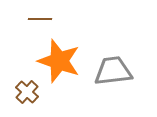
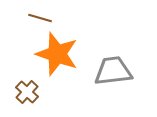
brown line: moved 1 px up; rotated 15 degrees clockwise
orange star: moved 2 px left, 7 px up
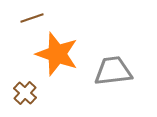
brown line: moved 8 px left; rotated 35 degrees counterclockwise
brown cross: moved 2 px left, 1 px down
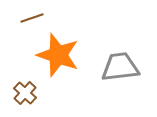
orange star: moved 1 px right, 1 px down
gray trapezoid: moved 7 px right, 4 px up
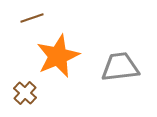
orange star: moved 1 px down; rotated 30 degrees clockwise
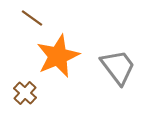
brown line: rotated 55 degrees clockwise
gray trapezoid: moved 2 px left; rotated 60 degrees clockwise
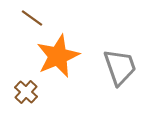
gray trapezoid: moved 2 px right; rotated 18 degrees clockwise
brown cross: moved 1 px right, 1 px up
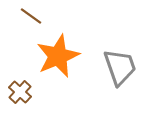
brown line: moved 1 px left, 2 px up
brown cross: moved 6 px left
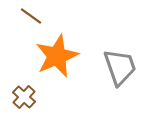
orange star: moved 1 px left
brown cross: moved 4 px right, 5 px down
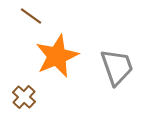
gray trapezoid: moved 3 px left
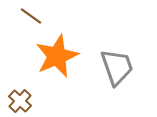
brown cross: moved 4 px left, 4 px down
